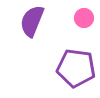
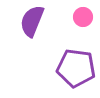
pink circle: moved 1 px left, 1 px up
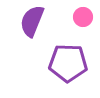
purple pentagon: moved 8 px left, 5 px up; rotated 6 degrees counterclockwise
